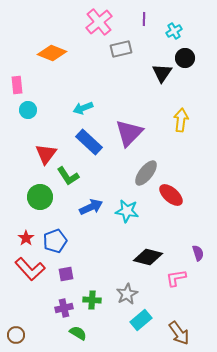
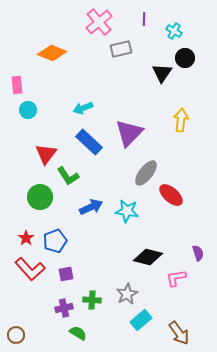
cyan cross: rotated 28 degrees counterclockwise
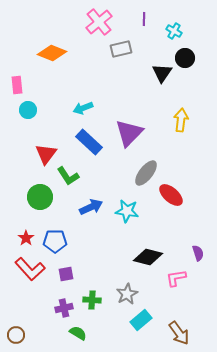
blue pentagon: rotated 20 degrees clockwise
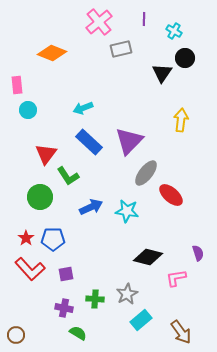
purple triangle: moved 8 px down
blue pentagon: moved 2 px left, 2 px up
green cross: moved 3 px right, 1 px up
purple cross: rotated 24 degrees clockwise
brown arrow: moved 2 px right, 1 px up
